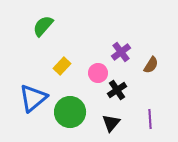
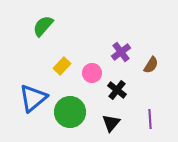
pink circle: moved 6 px left
black cross: rotated 18 degrees counterclockwise
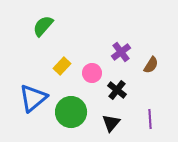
green circle: moved 1 px right
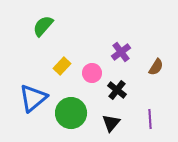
brown semicircle: moved 5 px right, 2 px down
green circle: moved 1 px down
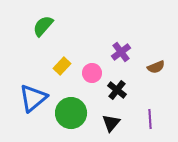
brown semicircle: rotated 36 degrees clockwise
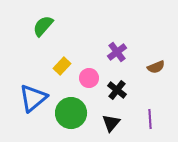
purple cross: moved 4 px left
pink circle: moved 3 px left, 5 px down
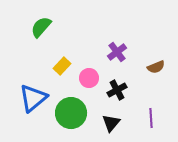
green semicircle: moved 2 px left, 1 px down
black cross: rotated 24 degrees clockwise
purple line: moved 1 px right, 1 px up
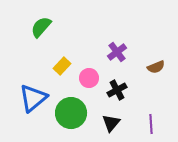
purple line: moved 6 px down
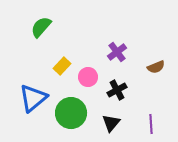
pink circle: moved 1 px left, 1 px up
